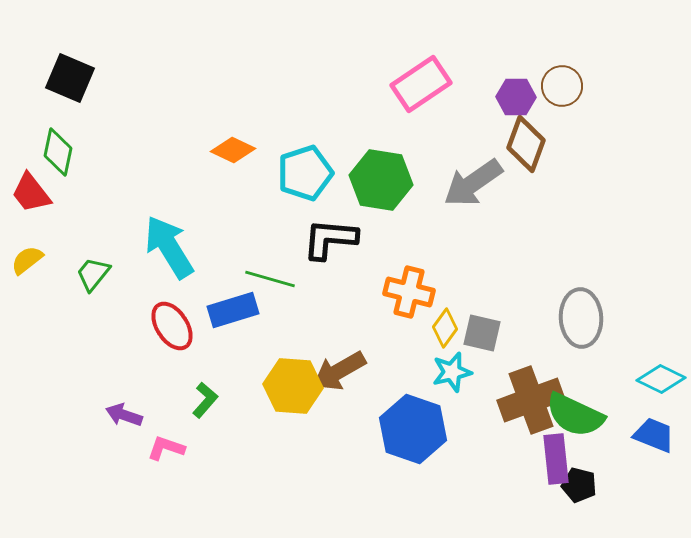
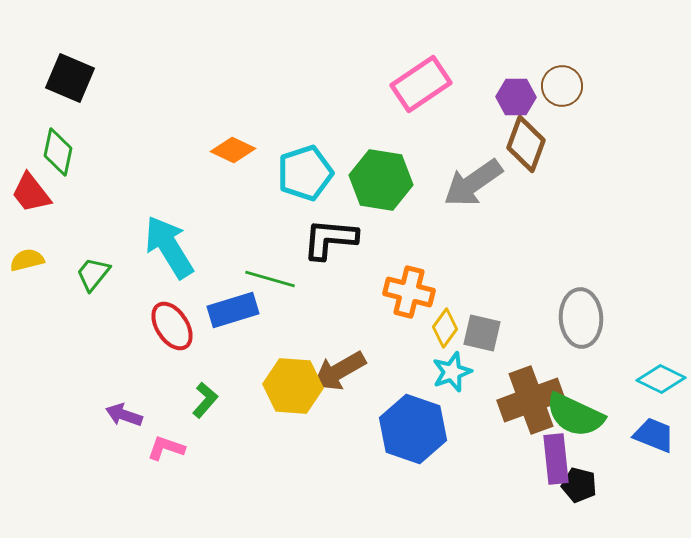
yellow semicircle: rotated 24 degrees clockwise
cyan star: rotated 6 degrees counterclockwise
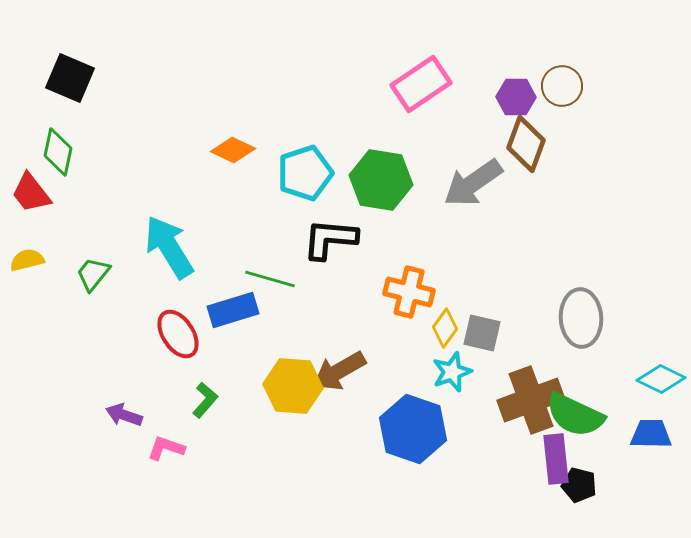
red ellipse: moved 6 px right, 8 px down
blue trapezoid: moved 3 px left, 1 px up; rotated 21 degrees counterclockwise
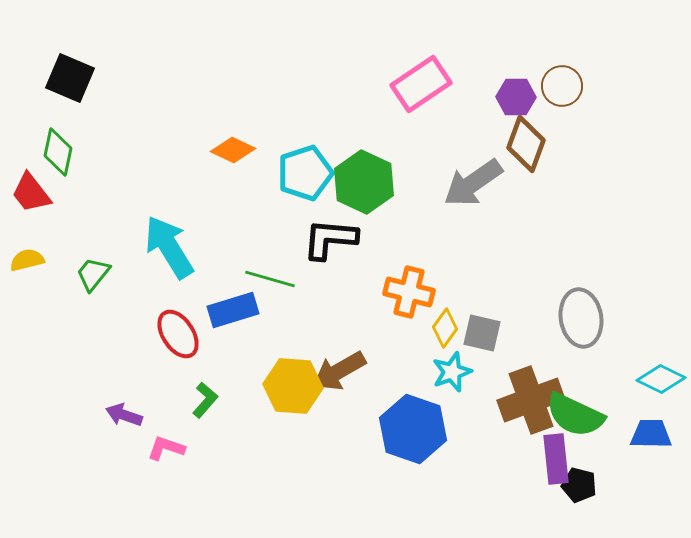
green hexagon: moved 17 px left, 2 px down; rotated 16 degrees clockwise
gray ellipse: rotated 6 degrees counterclockwise
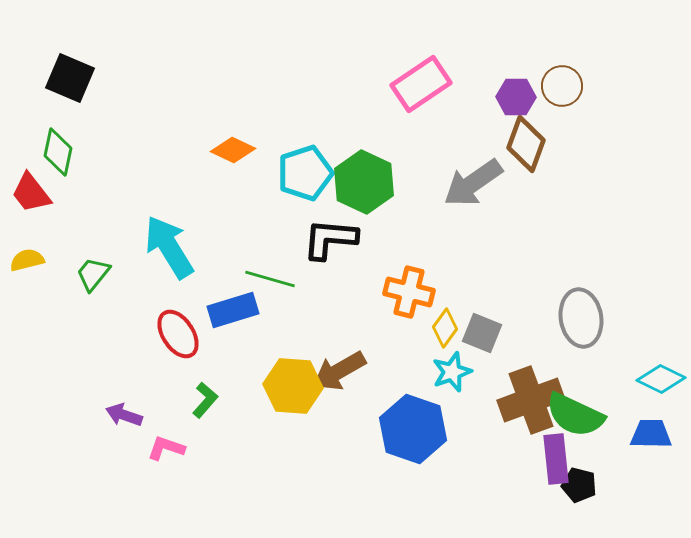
gray square: rotated 9 degrees clockwise
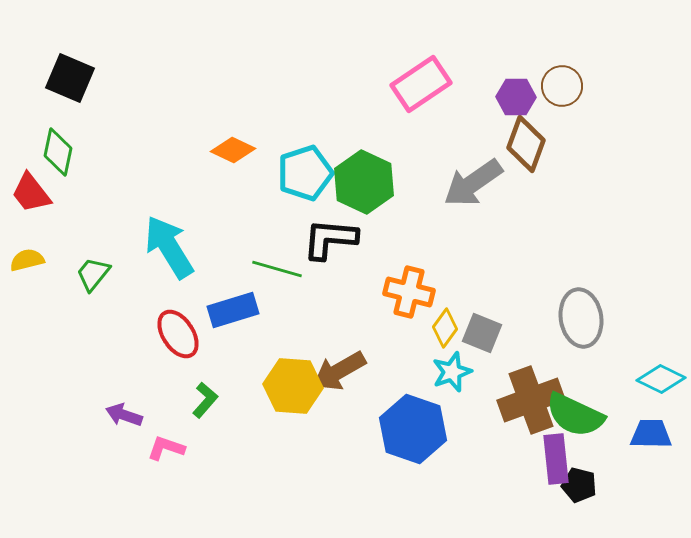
green line: moved 7 px right, 10 px up
